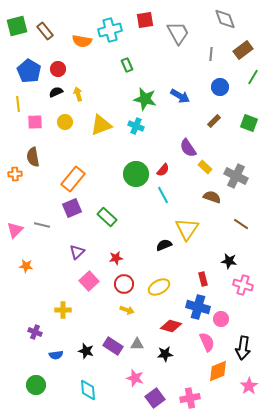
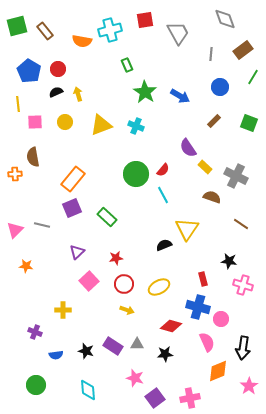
green star at (145, 99): moved 7 px up; rotated 20 degrees clockwise
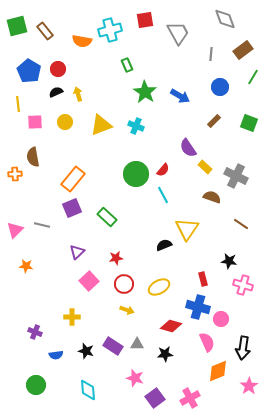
yellow cross at (63, 310): moved 9 px right, 7 px down
pink cross at (190, 398): rotated 18 degrees counterclockwise
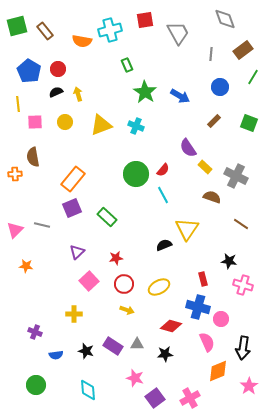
yellow cross at (72, 317): moved 2 px right, 3 px up
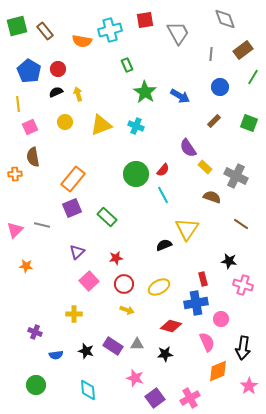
pink square at (35, 122): moved 5 px left, 5 px down; rotated 21 degrees counterclockwise
blue cross at (198, 307): moved 2 px left, 4 px up; rotated 25 degrees counterclockwise
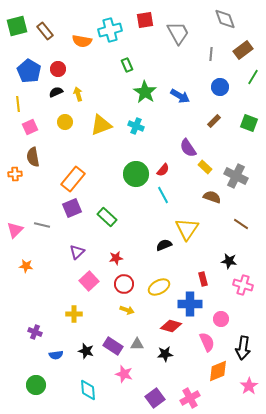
blue cross at (196, 303): moved 6 px left, 1 px down; rotated 10 degrees clockwise
pink star at (135, 378): moved 11 px left, 4 px up
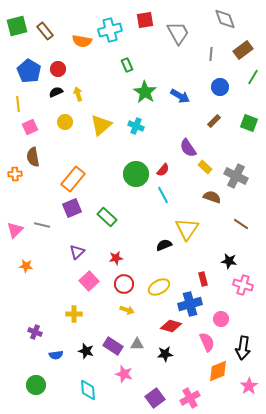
yellow triangle at (101, 125): rotated 20 degrees counterclockwise
blue cross at (190, 304): rotated 15 degrees counterclockwise
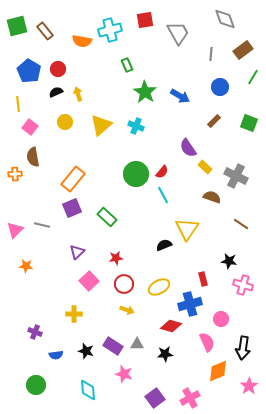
pink square at (30, 127): rotated 28 degrees counterclockwise
red semicircle at (163, 170): moved 1 px left, 2 px down
